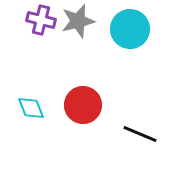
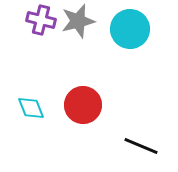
black line: moved 1 px right, 12 px down
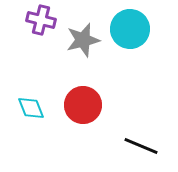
gray star: moved 5 px right, 19 px down
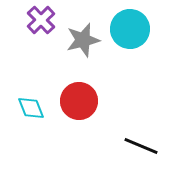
purple cross: rotated 32 degrees clockwise
red circle: moved 4 px left, 4 px up
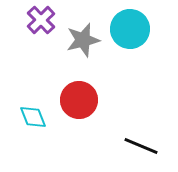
red circle: moved 1 px up
cyan diamond: moved 2 px right, 9 px down
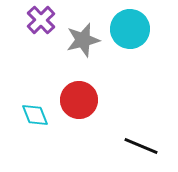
cyan diamond: moved 2 px right, 2 px up
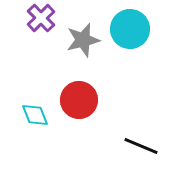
purple cross: moved 2 px up
